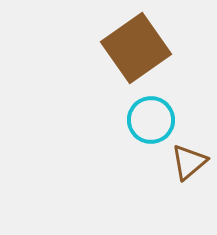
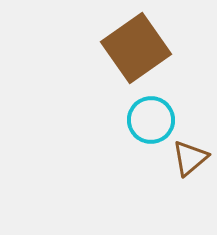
brown triangle: moved 1 px right, 4 px up
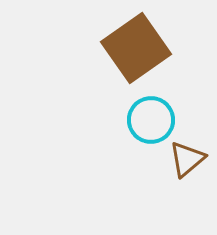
brown triangle: moved 3 px left, 1 px down
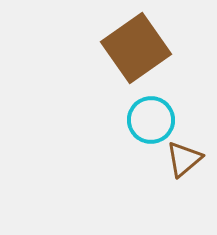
brown triangle: moved 3 px left
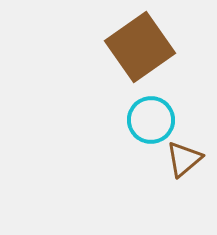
brown square: moved 4 px right, 1 px up
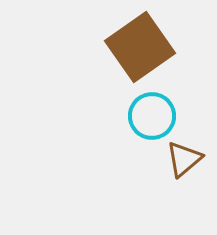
cyan circle: moved 1 px right, 4 px up
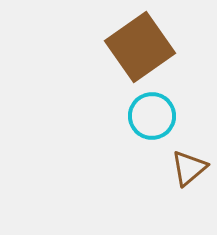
brown triangle: moved 5 px right, 9 px down
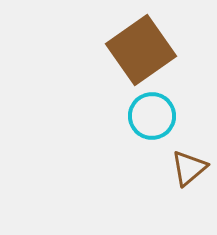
brown square: moved 1 px right, 3 px down
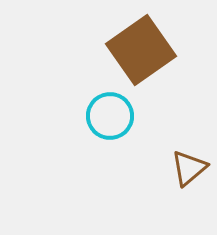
cyan circle: moved 42 px left
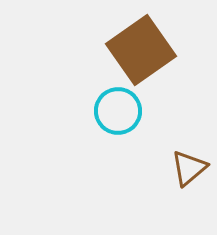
cyan circle: moved 8 px right, 5 px up
